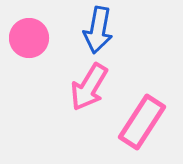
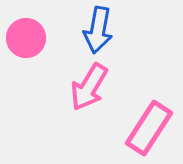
pink circle: moved 3 px left
pink rectangle: moved 7 px right, 6 px down
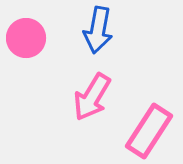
pink arrow: moved 3 px right, 10 px down
pink rectangle: moved 3 px down
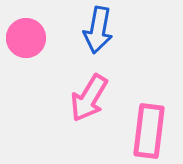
pink arrow: moved 3 px left, 1 px down
pink rectangle: rotated 26 degrees counterclockwise
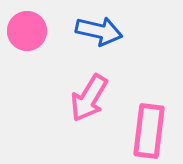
blue arrow: moved 1 px right, 1 px down; rotated 87 degrees counterclockwise
pink circle: moved 1 px right, 7 px up
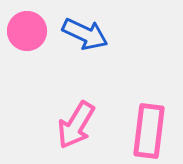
blue arrow: moved 14 px left, 3 px down; rotated 12 degrees clockwise
pink arrow: moved 13 px left, 27 px down
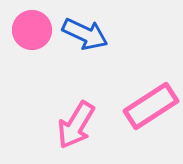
pink circle: moved 5 px right, 1 px up
pink rectangle: moved 2 px right, 25 px up; rotated 50 degrees clockwise
